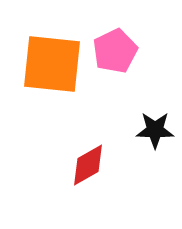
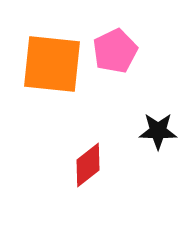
black star: moved 3 px right, 1 px down
red diamond: rotated 9 degrees counterclockwise
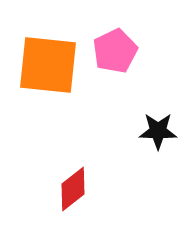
orange square: moved 4 px left, 1 px down
red diamond: moved 15 px left, 24 px down
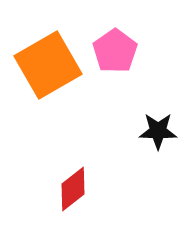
pink pentagon: rotated 9 degrees counterclockwise
orange square: rotated 36 degrees counterclockwise
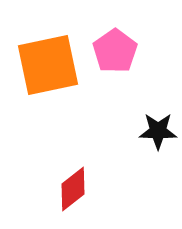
orange square: rotated 18 degrees clockwise
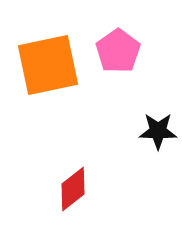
pink pentagon: moved 3 px right
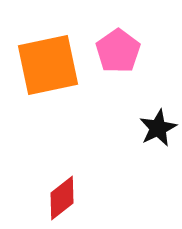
black star: moved 3 px up; rotated 27 degrees counterclockwise
red diamond: moved 11 px left, 9 px down
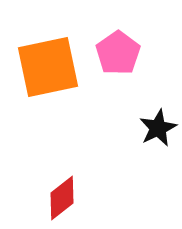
pink pentagon: moved 2 px down
orange square: moved 2 px down
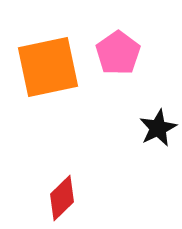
red diamond: rotated 6 degrees counterclockwise
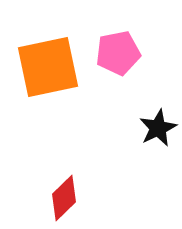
pink pentagon: rotated 24 degrees clockwise
red diamond: moved 2 px right
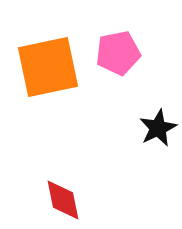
red diamond: moved 1 px left, 2 px down; rotated 57 degrees counterclockwise
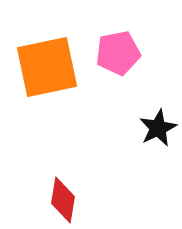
orange square: moved 1 px left
red diamond: rotated 21 degrees clockwise
